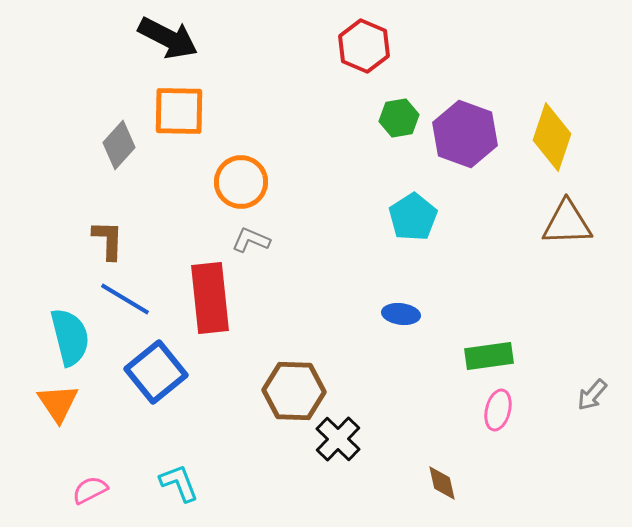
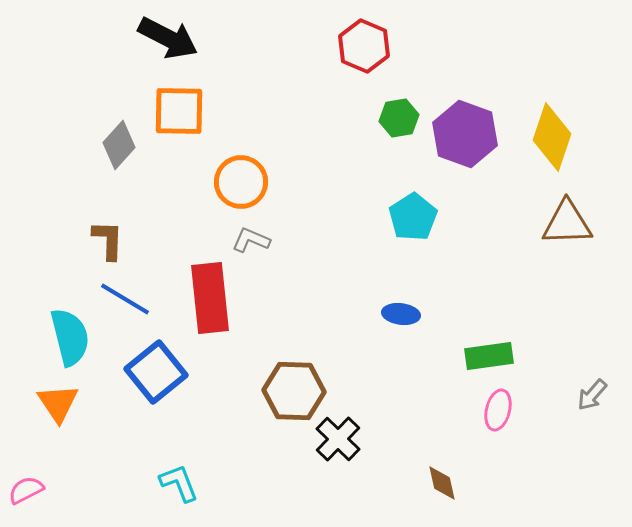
pink semicircle: moved 64 px left
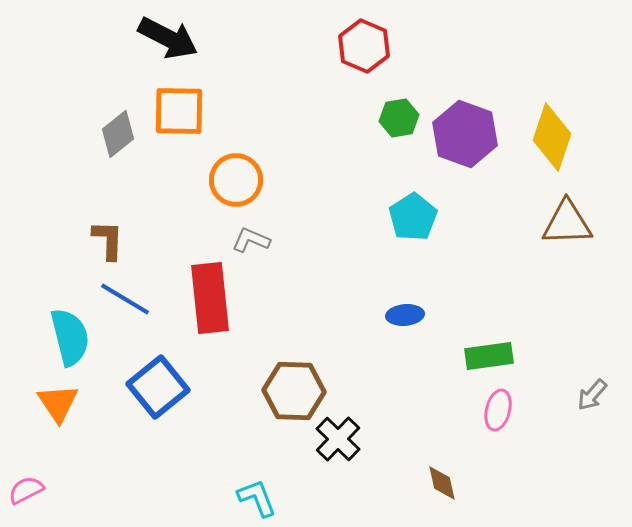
gray diamond: moved 1 px left, 11 px up; rotated 9 degrees clockwise
orange circle: moved 5 px left, 2 px up
blue ellipse: moved 4 px right, 1 px down; rotated 12 degrees counterclockwise
blue square: moved 2 px right, 15 px down
cyan L-shape: moved 78 px right, 15 px down
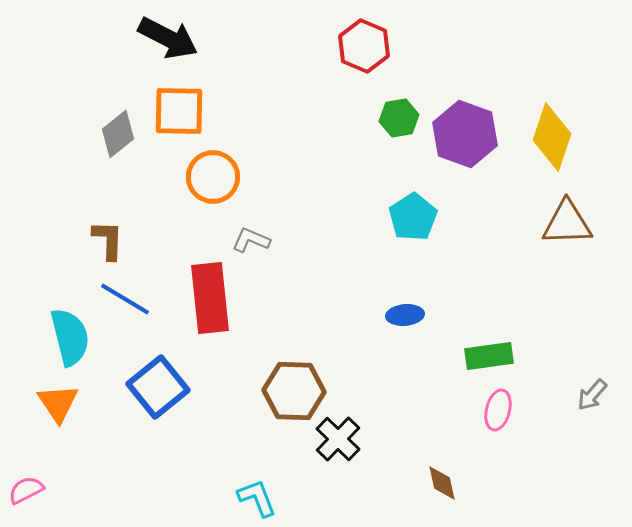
orange circle: moved 23 px left, 3 px up
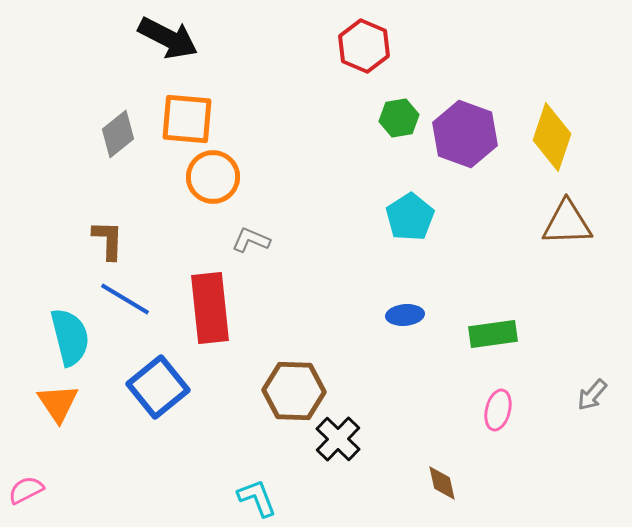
orange square: moved 8 px right, 8 px down; rotated 4 degrees clockwise
cyan pentagon: moved 3 px left
red rectangle: moved 10 px down
green rectangle: moved 4 px right, 22 px up
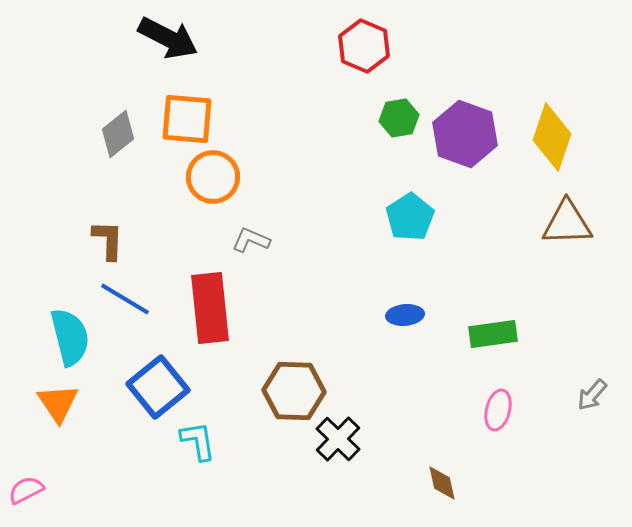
cyan L-shape: moved 59 px left, 57 px up; rotated 12 degrees clockwise
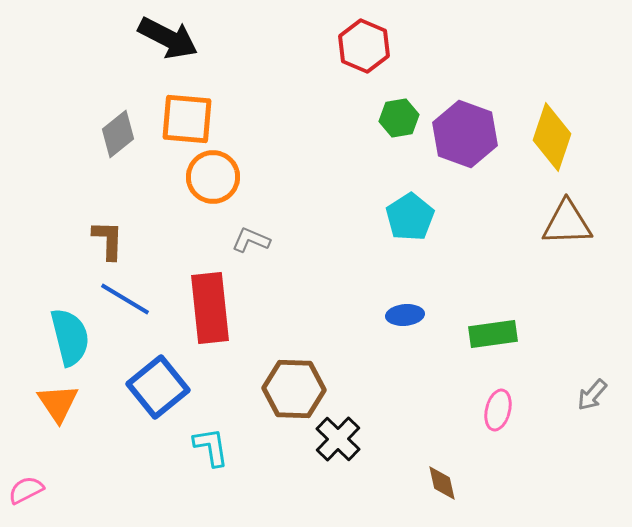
brown hexagon: moved 2 px up
cyan L-shape: moved 13 px right, 6 px down
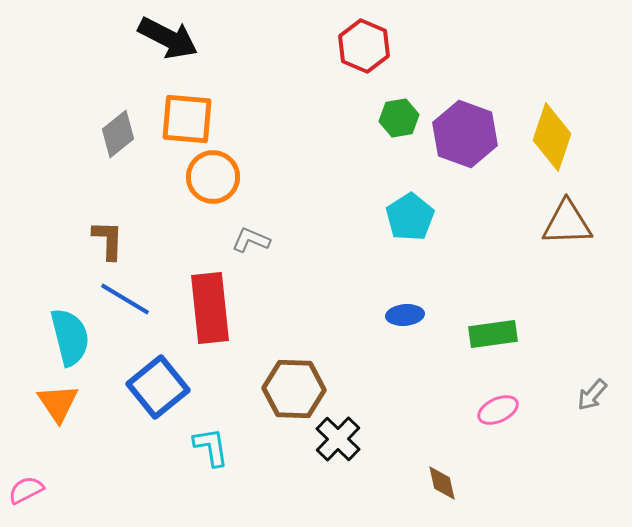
pink ellipse: rotated 51 degrees clockwise
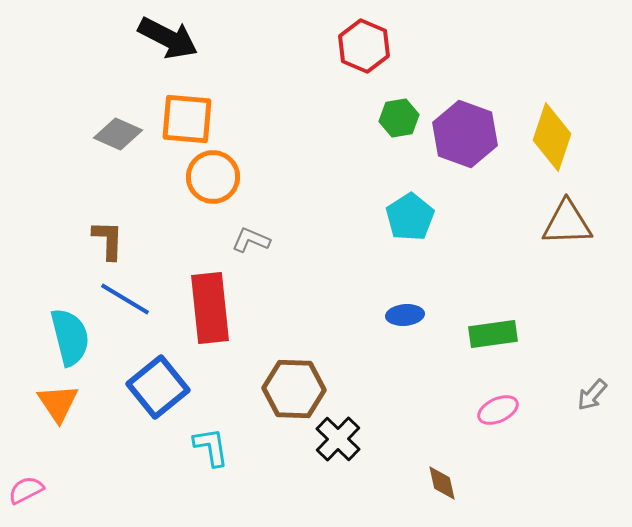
gray diamond: rotated 63 degrees clockwise
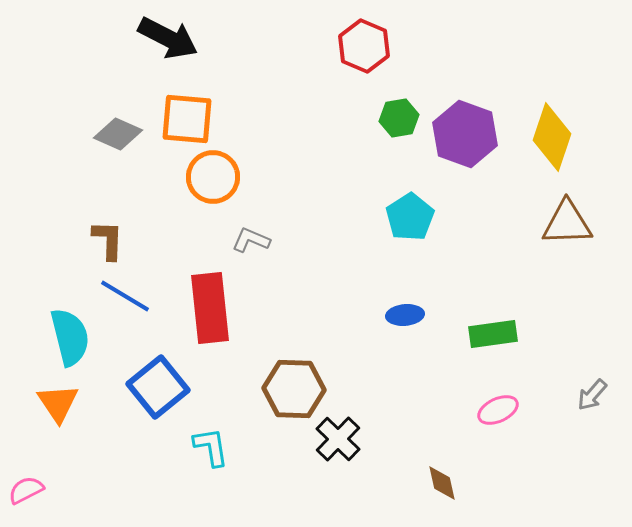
blue line: moved 3 px up
